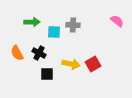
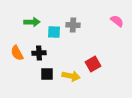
black cross: rotated 32 degrees counterclockwise
yellow arrow: moved 12 px down
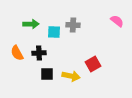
green arrow: moved 1 px left, 2 px down
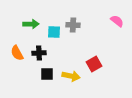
red square: moved 1 px right
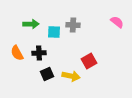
pink semicircle: moved 1 px down
red square: moved 5 px left, 3 px up
black square: rotated 24 degrees counterclockwise
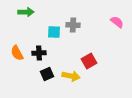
green arrow: moved 5 px left, 12 px up
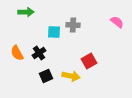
black cross: rotated 32 degrees counterclockwise
black square: moved 1 px left, 2 px down
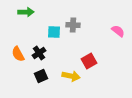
pink semicircle: moved 1 px right, 9 px down
orange semicircle: moved 1 px right, 1 px down
black square: moved 5 px left
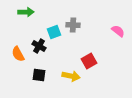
cyan square: rotated 24 degrees counterclockwise
black cross: moved 7 px up; rotated 24 degrees counterclockwise
black square: moved 2 px left, 1 px up; rotated 32 degrees clockwise
